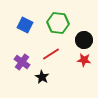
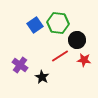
blue square: moved 10 px right; rotated 28 degrees clockwise
black circle: moved 7 px left
red line: moved 9 px right, 2 px down
purple cross: moved 2 px left, 3 px down
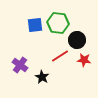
blue square: rotated 28 degrees clockwise
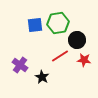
green hexagon: rotated 15 degrees counterclockwise
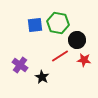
green hexagon: rotated 20 degrees clockwise
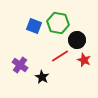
blue square: moved 1 px left, 1 px down; rotated 28 degrees clockwise
red star: rotated 16 degrees clockwise
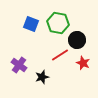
blue square: moved 3 px left, 2 px up
red line: moved 1 px up
red star: moved 1 px left, 3 px down
purple cross: moved 1 px left
black star: rotated 24 degrees clockwise
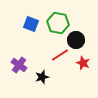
black circle: moved 1 px left
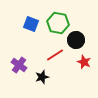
red line: moved 5 px left
red star: moved 1 px right, 1 px up
